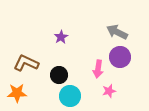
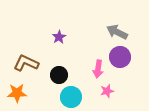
purple star: moved 2 px left
pink star: moved 2 px left
cyan circle: moved 1 px right, 1 px down
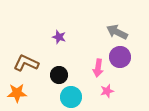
purple star: rotated 24 degrees counterclockwise
pink arrow: moved 1 px up
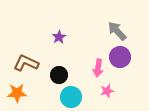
gray arrow: moved 1 px up; rotated 20 degrees clockwise
purple star: rotated 24 degrees clockwise
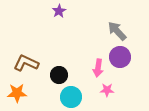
purple star: moved 26 px up
pink star: moved 1 px up; rotated 16 degrees clockwise
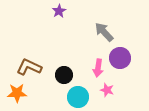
gray arrow: moved 13 px left, 1 px down
purple circle: moved 1 px down
brown L-shape: moved 3 px right, 4 px down
black circle: moved 5 px right
pink star: rotated 16 degrees clockwise
cyan circle: moved 7 px right
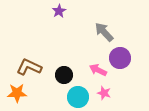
pink arrow: moved 2 px down; rotated 108 degrees clockwise
pink star: moved 3 px left, 3 px down
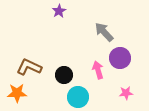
pink arrow: rotated 48 degrees clockwise
pink star: moved 22 px right; rotated 24 degrees counterclockwise
